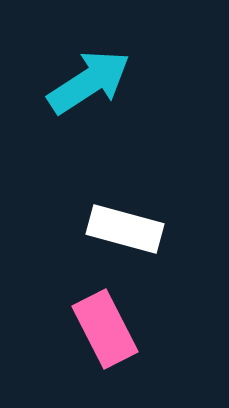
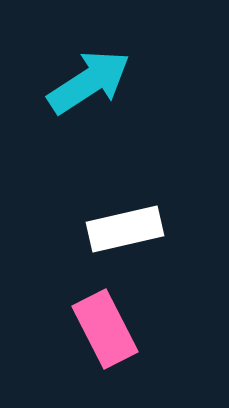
white rectangle: rotated 28 degrees counterclockwise
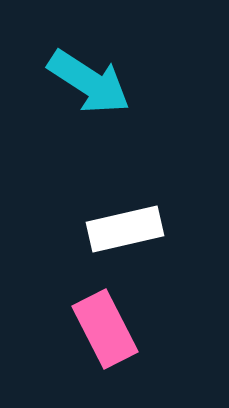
cyan arrow: rotated 66 degrees clockwise
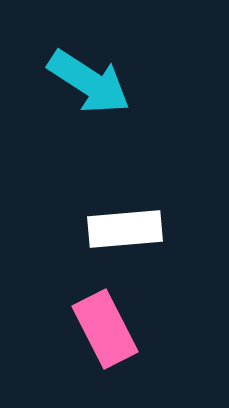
white rectangle: rotated 8 degrees clockwise
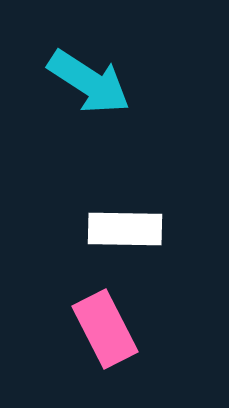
white rectangle: rotated 6 degrees clockwise
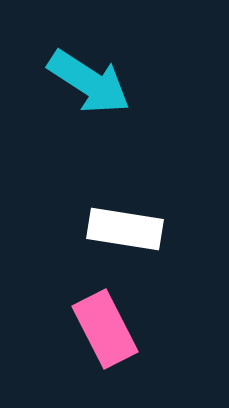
white rectangle: rotated 8 degrees clockwise
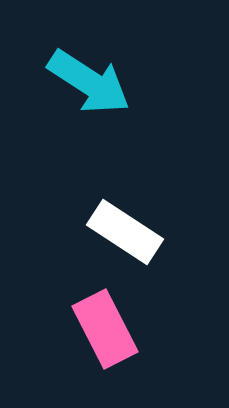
white rectangle: moved 3 px down; rotated 24 degrees clockwise
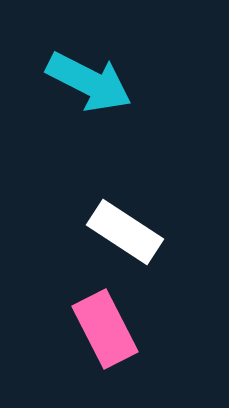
cyan arrow: rotated 6 degrees counterclockwise
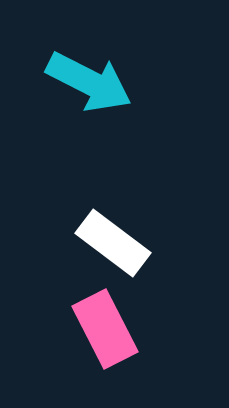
white rectangle: moved 12 px left, 11 px down; rotated 4 degrees clockwise
